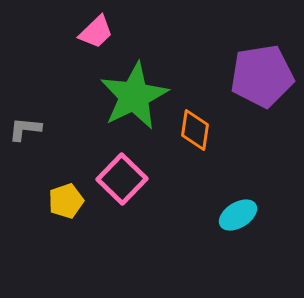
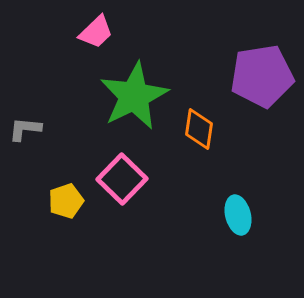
orange diamond: moved 4 px right, 1 px up
cyan ellipse: rotated 72 degrees counterclockwise
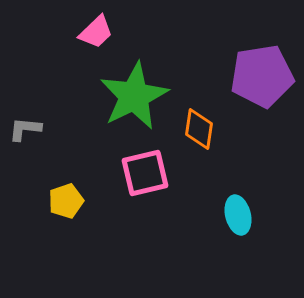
pink square: moved 23 px right, 6 px up; rotated 33 degrees clockwise
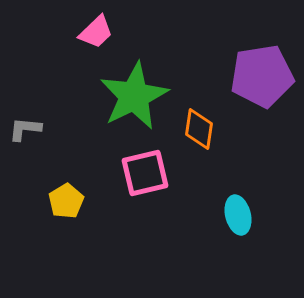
yellow pentagon: rotated 12 degrees counterclockwise
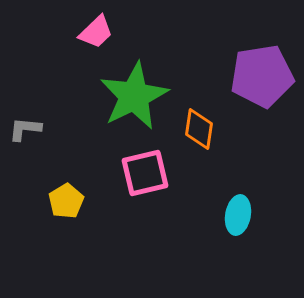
cyan ellipse: rotated 24 degrees clockwise
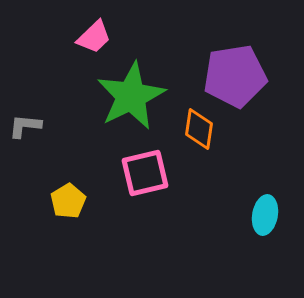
pink trapezoid: moved 2 px left, 5 px down
purple pentagon: moved 27 px left
green star: moved 3 px left
gray L-shape: moved 3 px up
yellow pentagon: moved 2 px right
cyan ellipse: moved 27 px right
